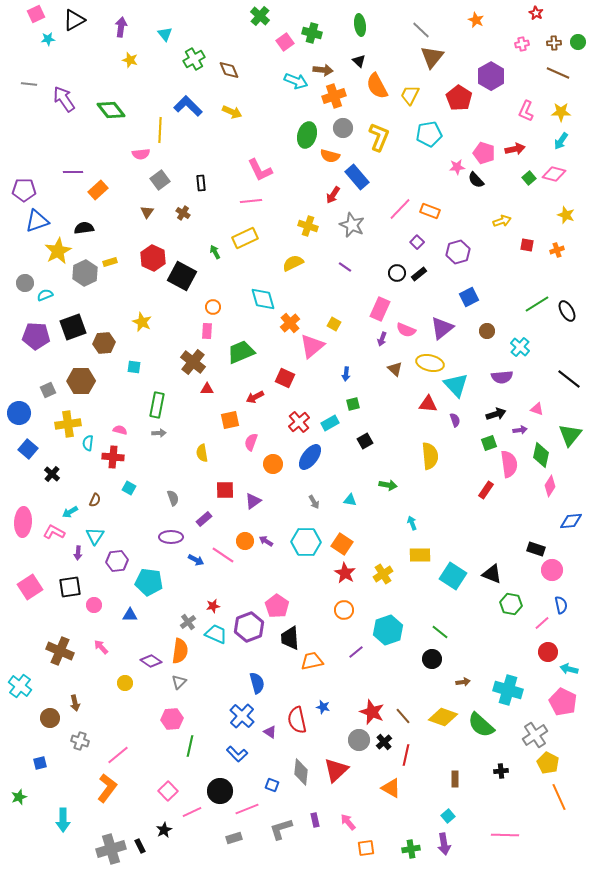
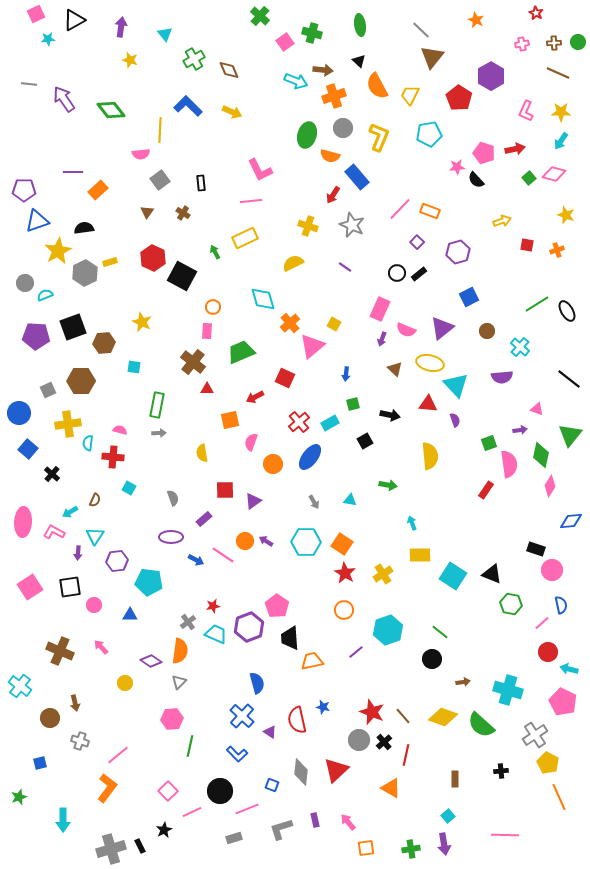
black arrow at (496, 414): moved 106 px left, 1 px down; rotated 30 degrees clockwise
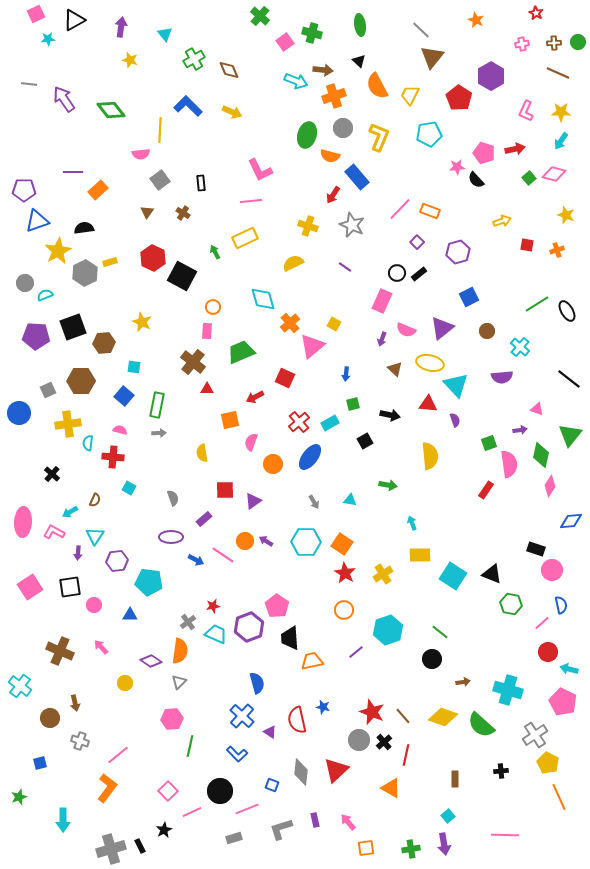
pink rectangle at (380, 309): moved 2 px right, 8 px up
blue square at (28, 449): moved 96 px right, 53 px up
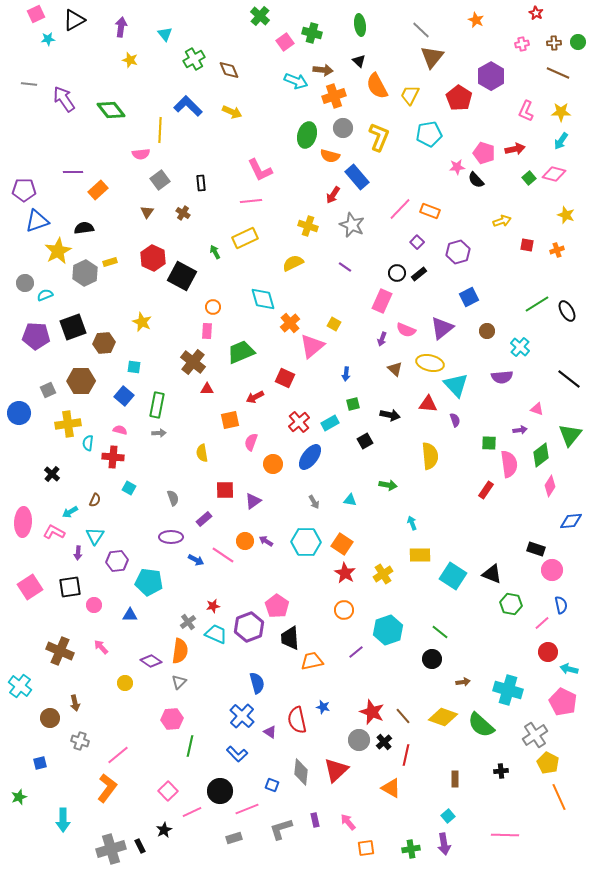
green square at (489, 443): rotated 21 degrees clockwise
green diamond at (541, 455): rotated 40 degrees clockwise
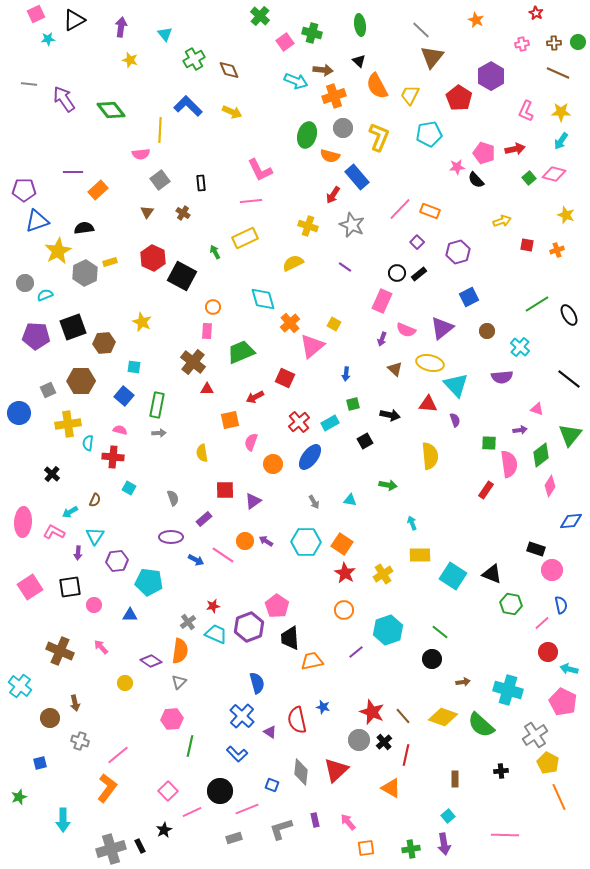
black ellipse at (567, 311): moved 2 px right, 4 px down
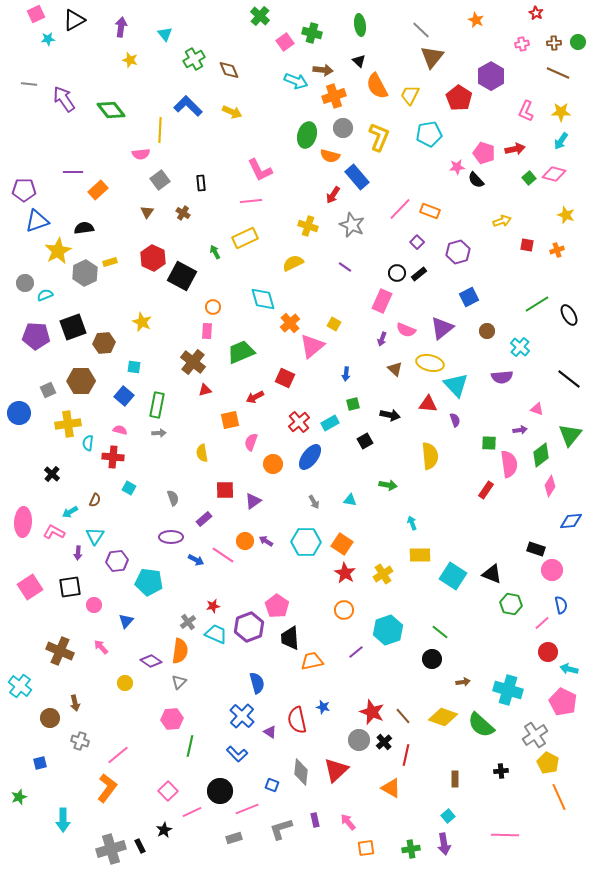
red triangle at (207, 389): moved 2 px left, 1 px down; rotated 16 degrees counterclockwise
blue triangle at (130, 615): moved 4 px left, 6 px down; rotated 49 degrees counterclockwise
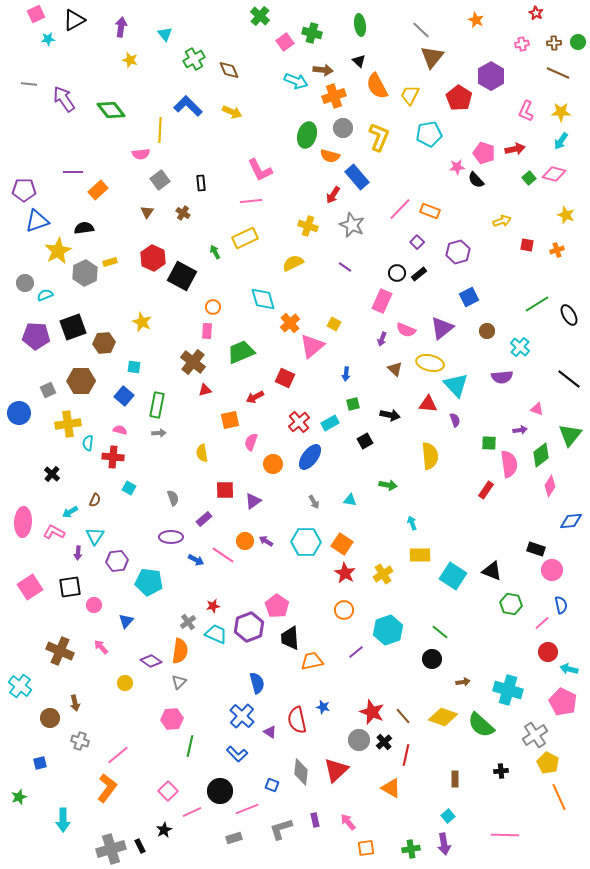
black triangle at (492, 574): moved 3 px up
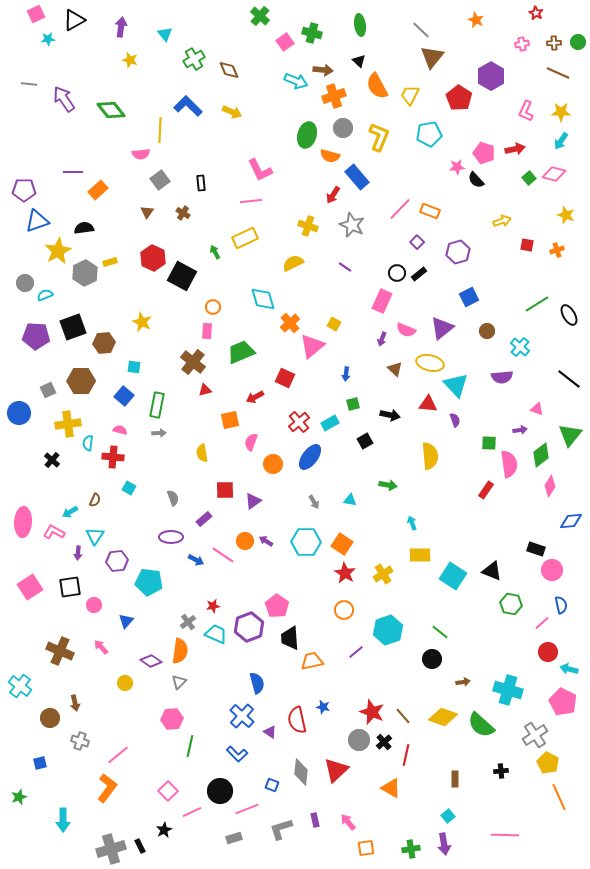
black cross at (52, 474): moved 14 px up
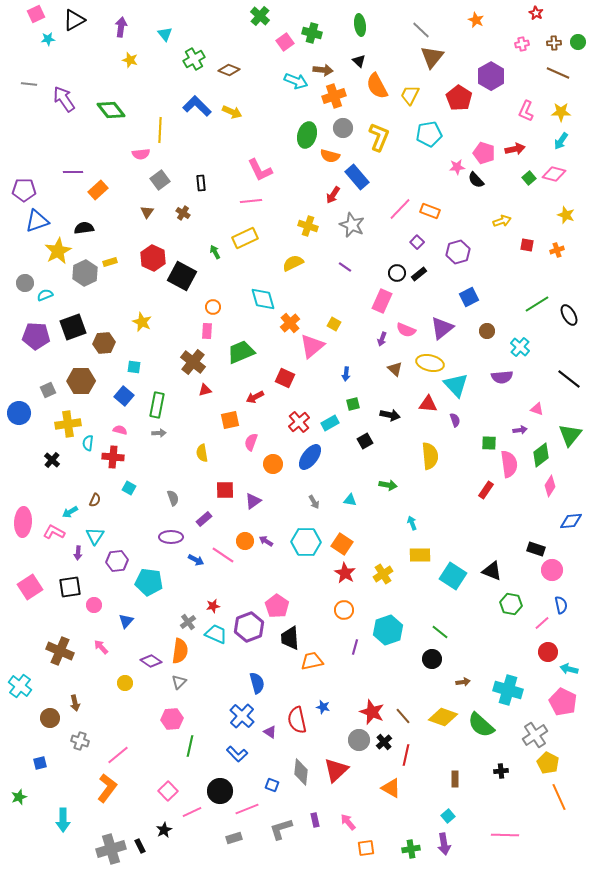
brown diamond at (229, 70): rotated 45 degrees counterclockwise
blue L-shape at (188, 106): moved 9 px right
purple line at (356, 652): moved 1 px left, 5 px up; rotated 35 degrees counterclockwise
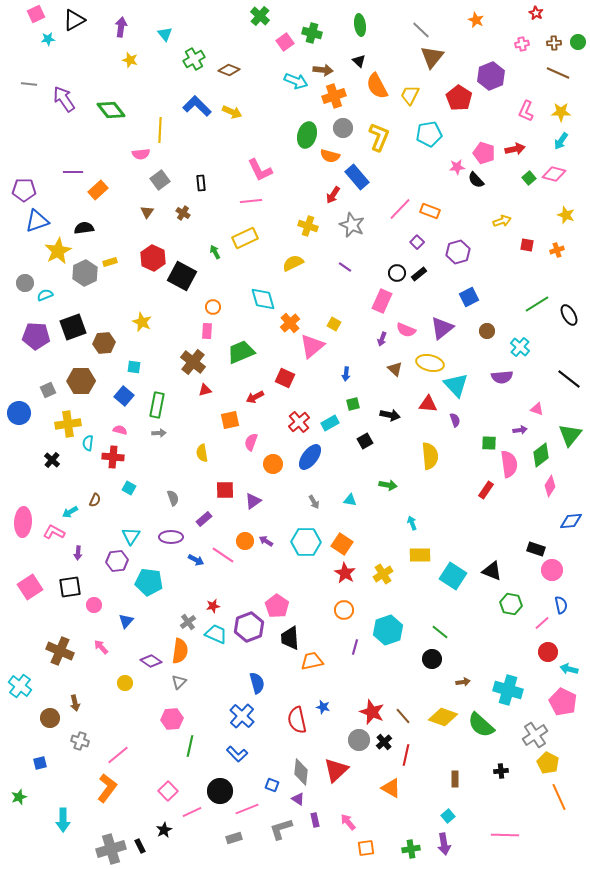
purple hexagon at (491, 76): rotated 8 degrees clockwise
cyan triangle at (95, 536): moved 36 px right
purple triangle at (270, 732): moved 28 px right, 67 px down
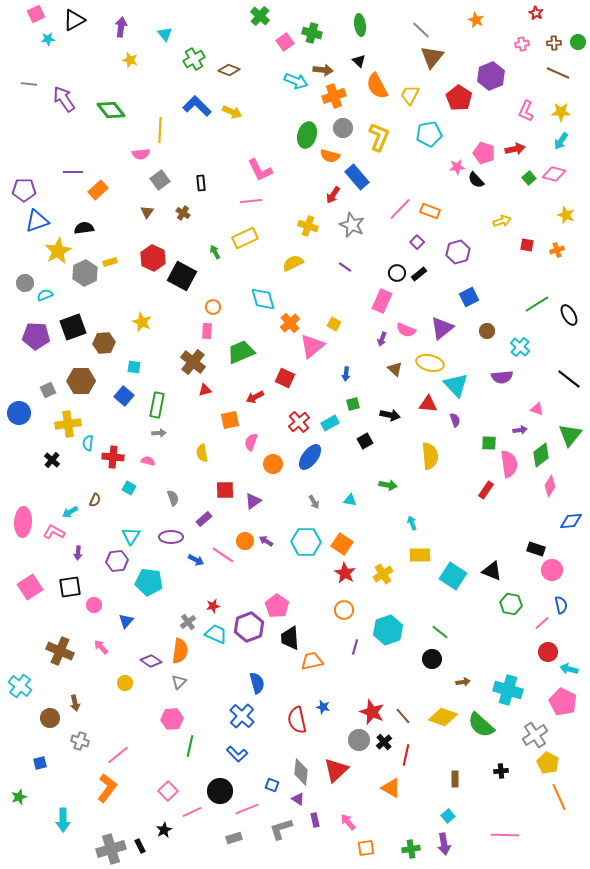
pink semicircle at (120, 430): moved 28 px right, 31 px down
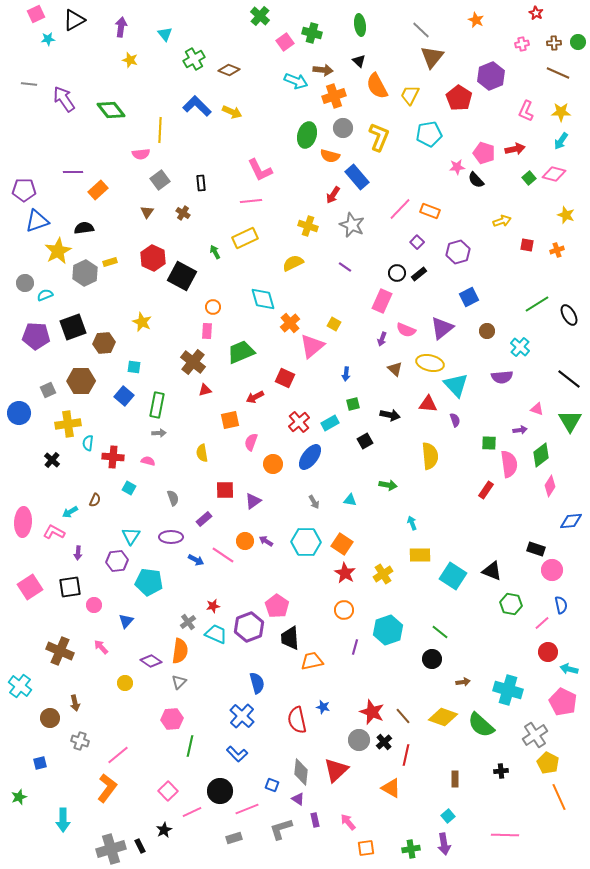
green triangle at (570, 435): moved 14 px up; rotated 10 degrees counterclockwise
